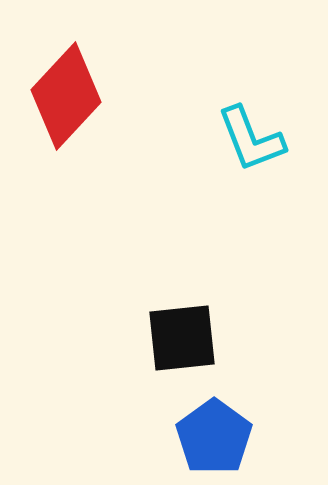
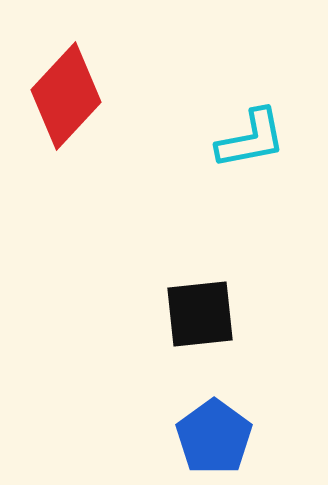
cyan L-shape: rotated 80 degrees counterclockwise
black square: moved 18 px right, 24 px up
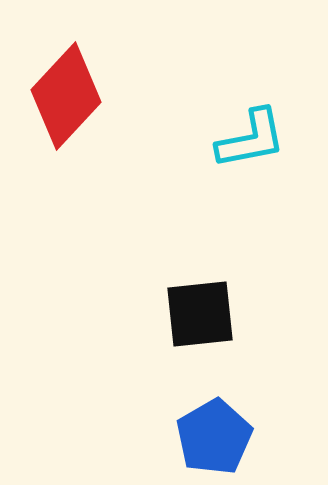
blue pentagon: rotated 6 degrees clockwise
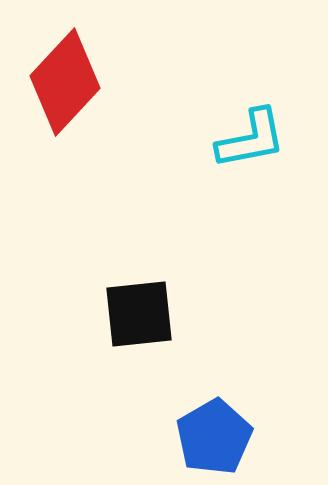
red diamond: moved 1 px left, 14 px up
black square: moved 61 px left
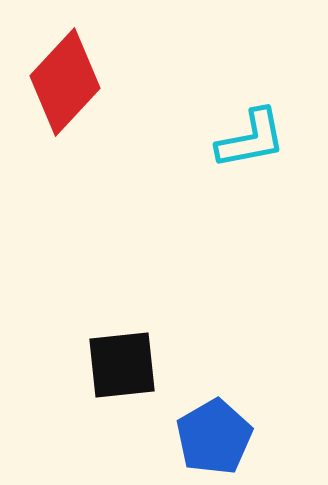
black square: moved 17 px left, 51 px down
